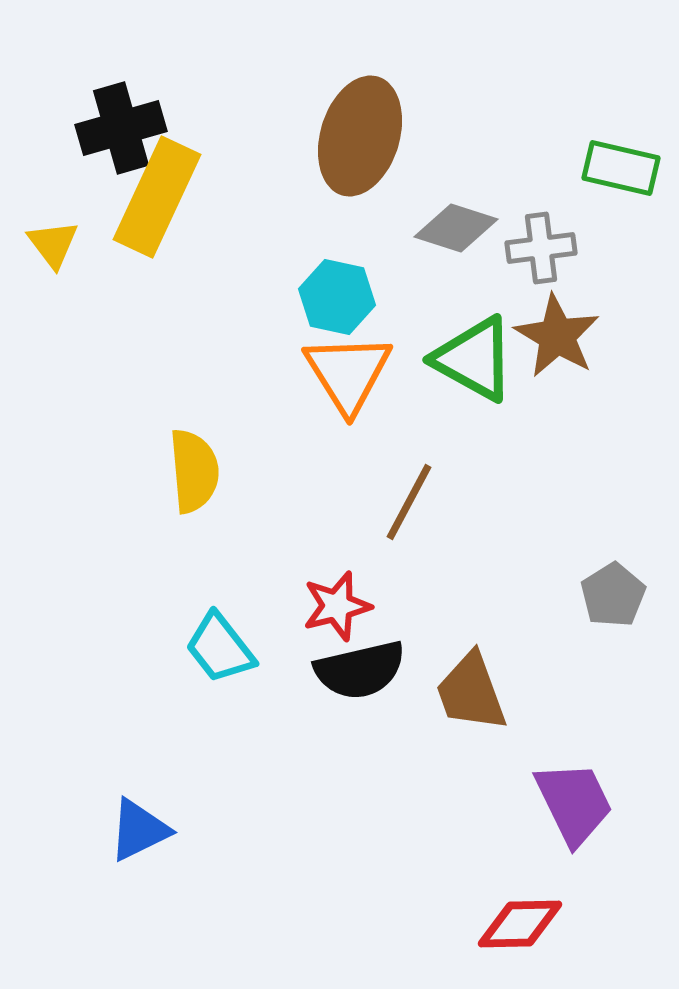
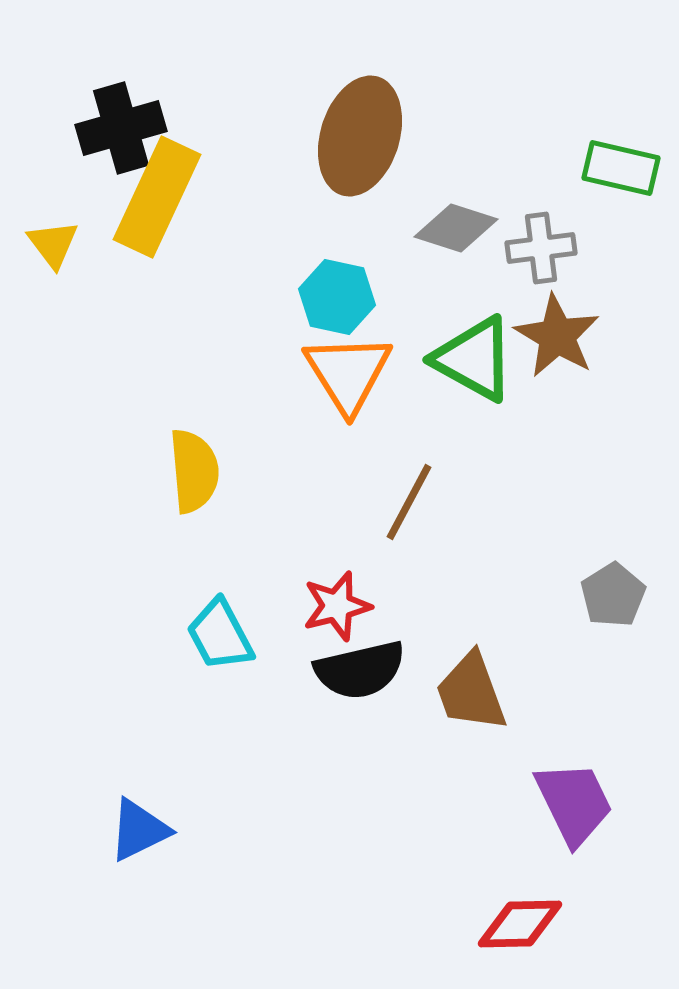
cyan trapezoid: moved 13 px up; rotated 10 degrees clockwise
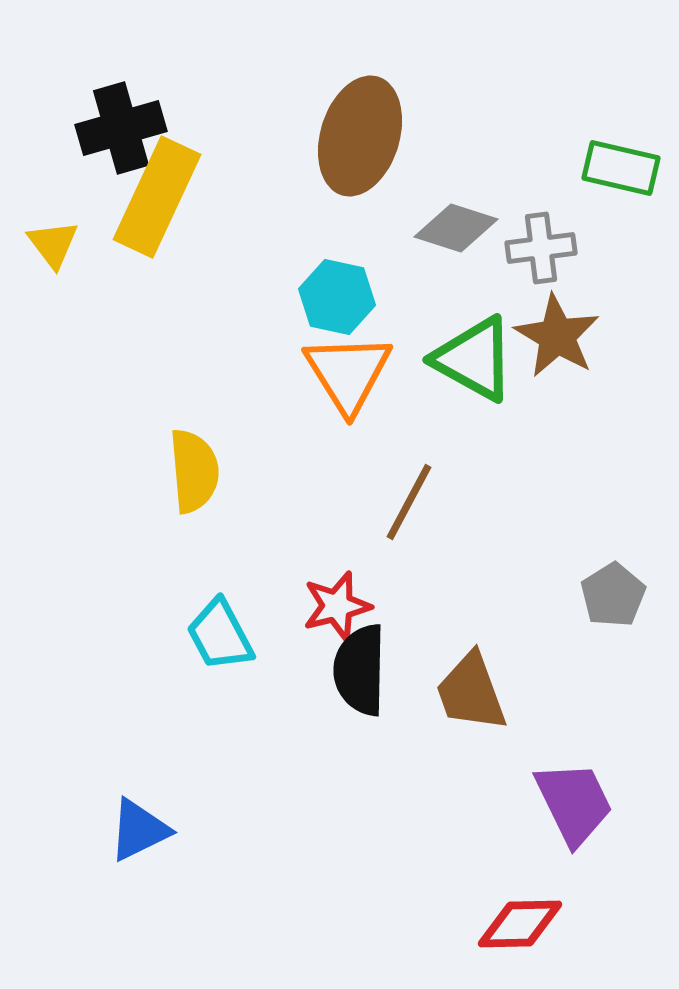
black semicircle: rotated 104 degrees clockwise
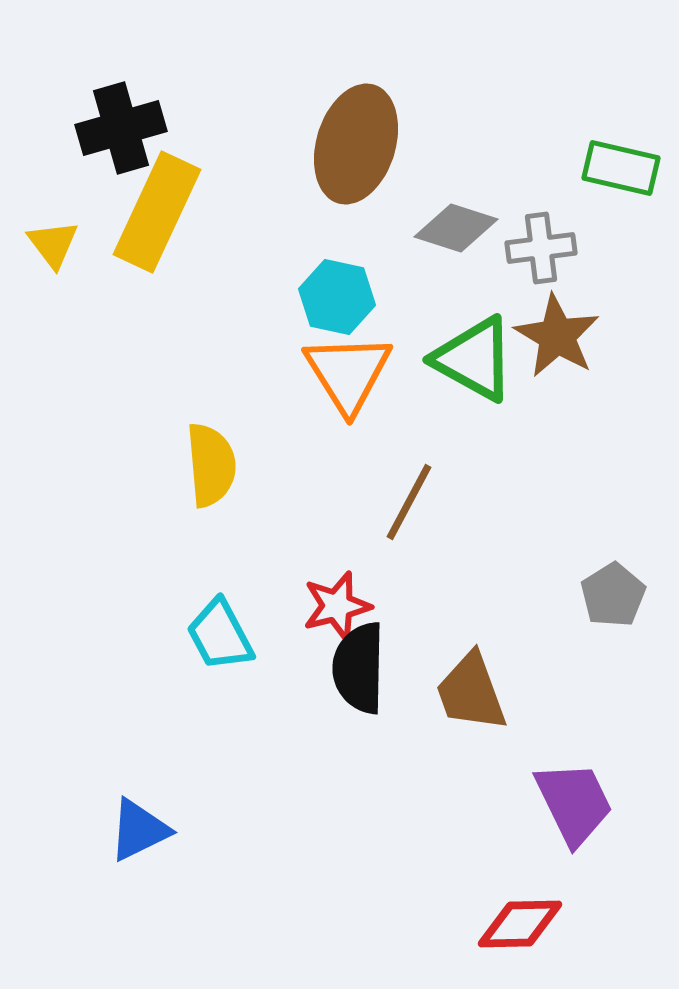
brown ellipse: moved 4 px left, 8 px down
yellow rectangle: moved 15 px down
yellow semicircle: moved 17 px right, 6 px up
black semicircle: moved 1 px left, 2 px up
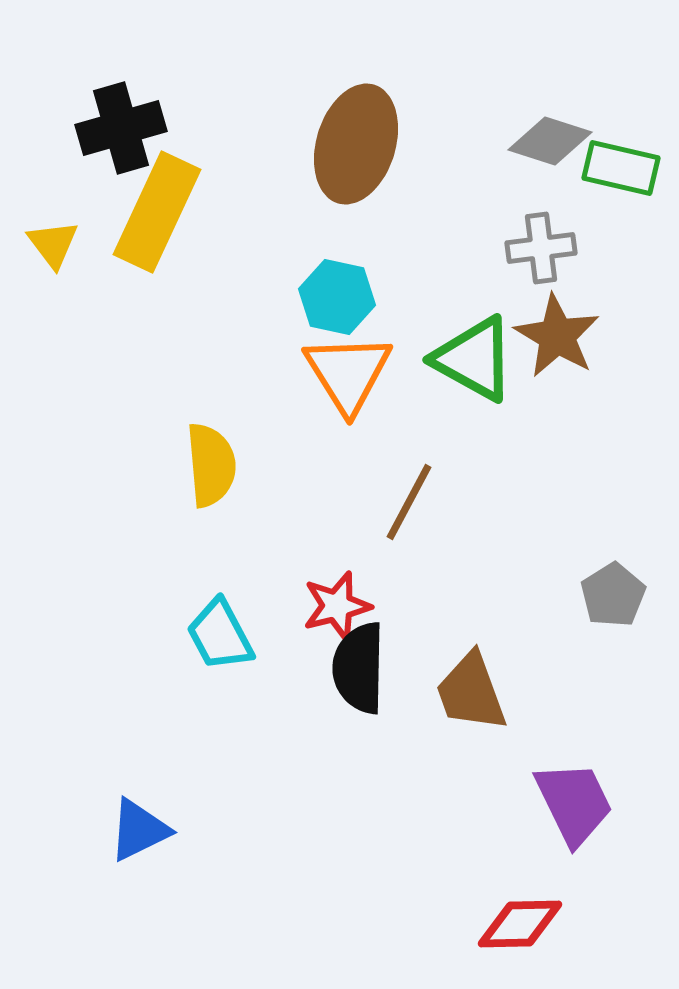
gray diamond: moved 94 px right, 87 px up
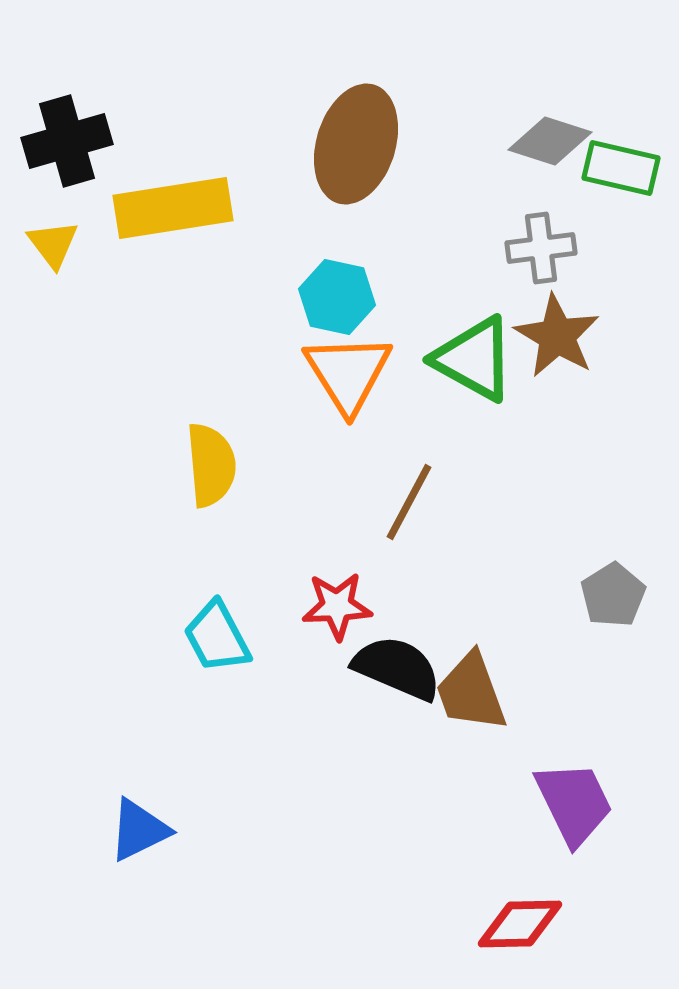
black cross: moved 54 px left, 13 px down
yellow rectangle: moved 16 px right, 4 px up; rotated 56 degrees clockwise
red star: rotated 12 degrees clockwise
cyan trapezoid: moved 3 px left, 2 px down
black semicircle: moved 38 px right; rotated 112 degrees clockwise
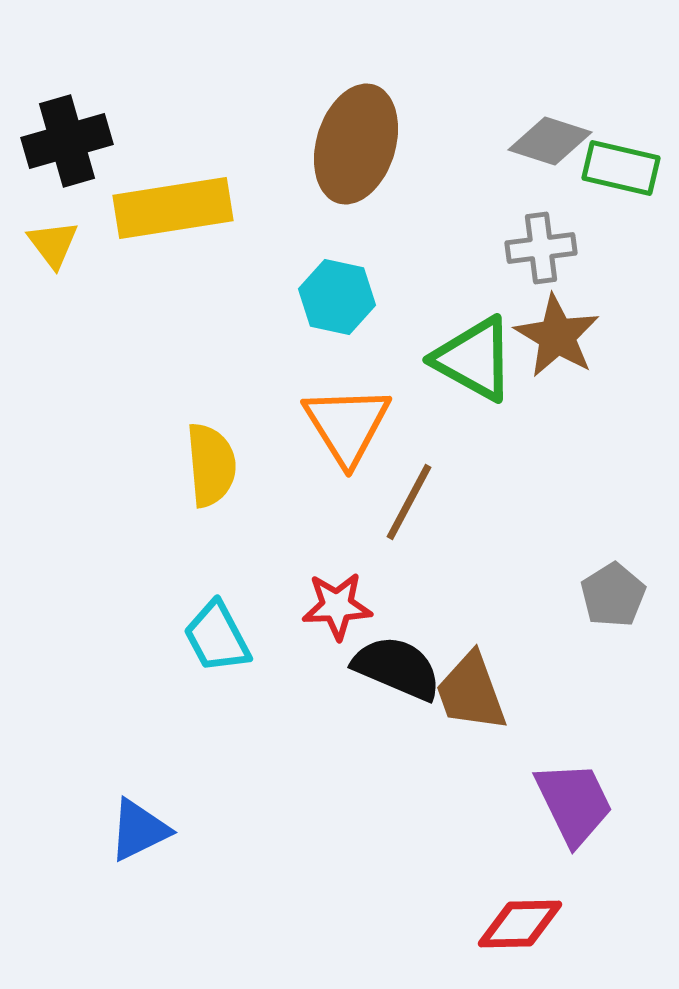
orange triangle: moved 1 px left, 52 px down
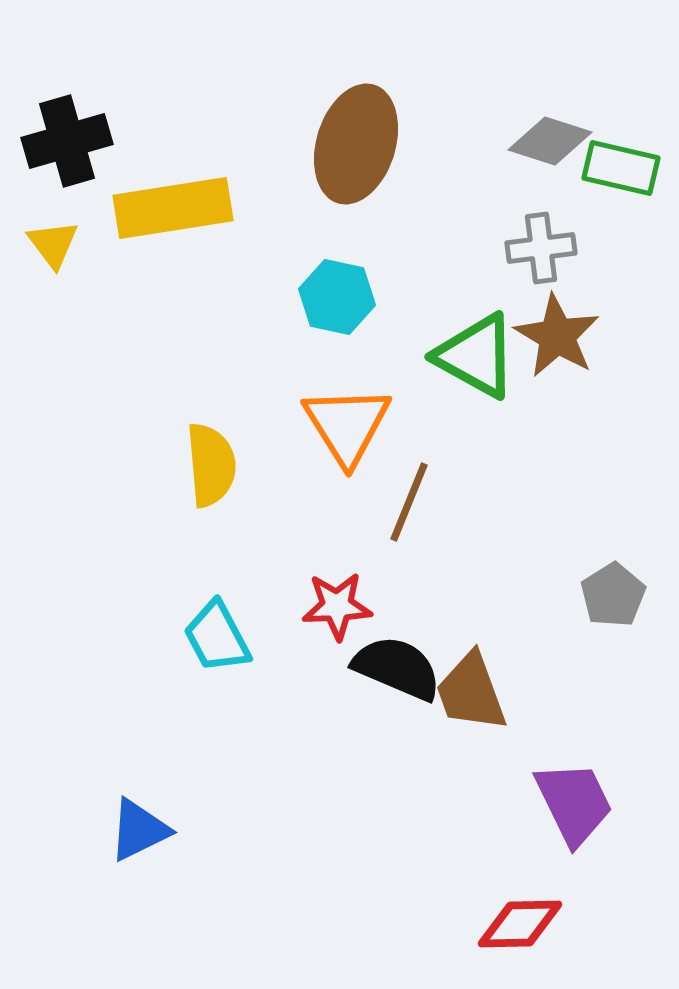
green triangle: moved 2 px right, 3 px up
brown line: rotated 6 degrees counterclockwise
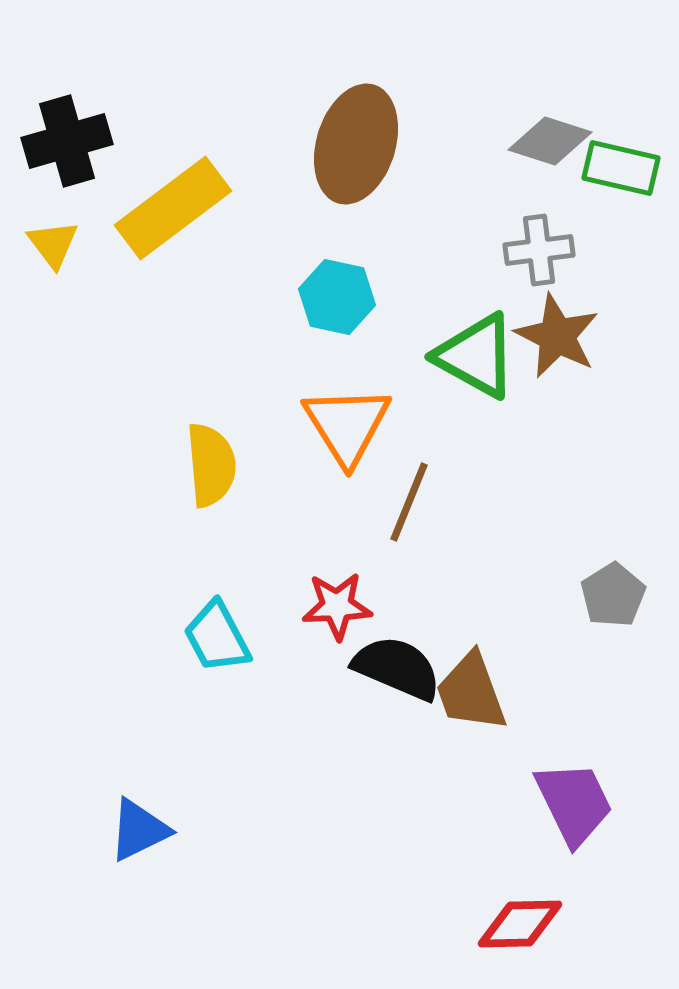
yellow rectangle: rotated 28 degrees counterclockwise
gray cross: moved 2 px left, 2 px down
brown star: rotated 4 degrees counterclockwise
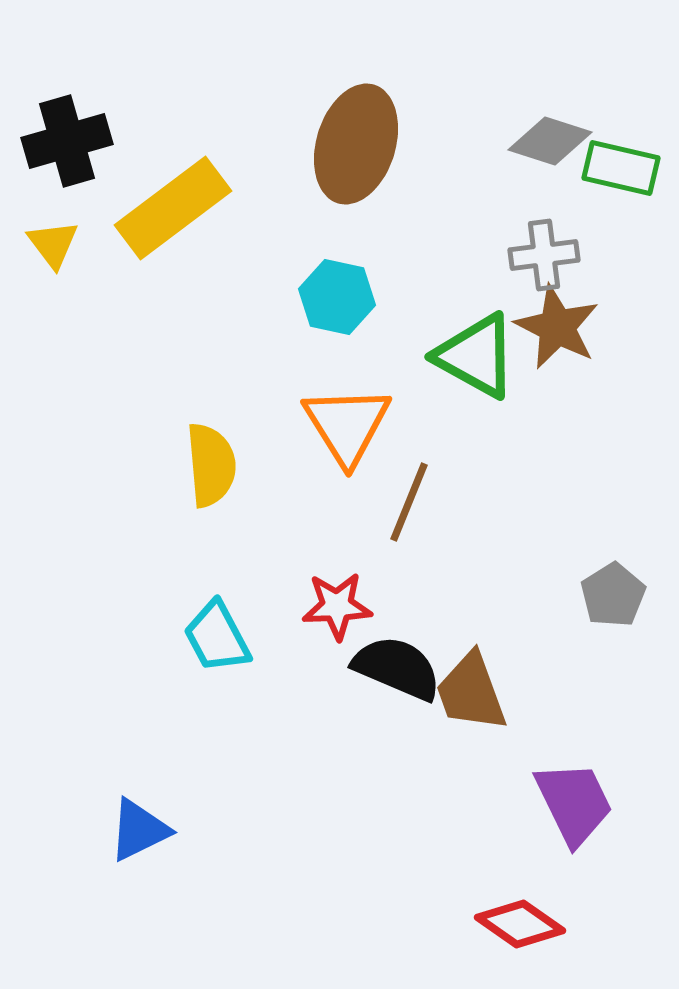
gray cross: moved 5 px right, 5 px down
brown star: moved 9 px up
red diamond: rotated 36 degrees clockwise
